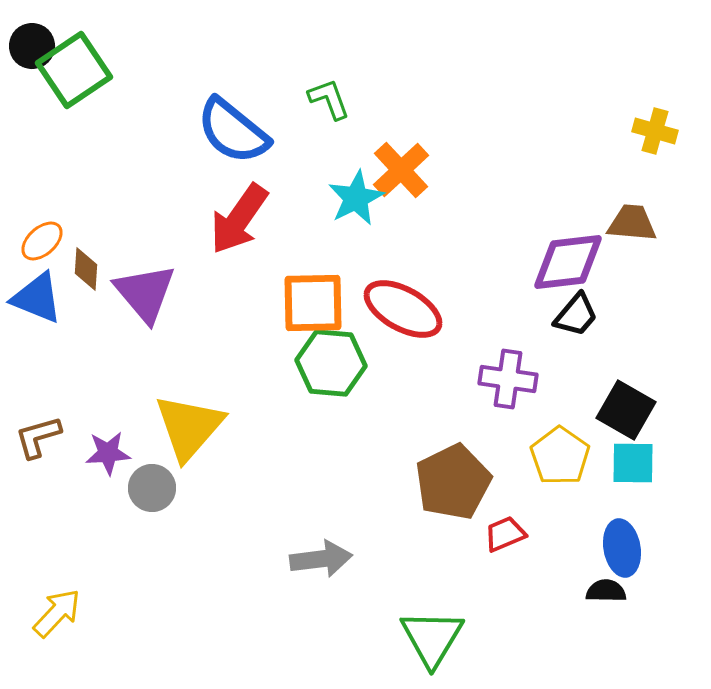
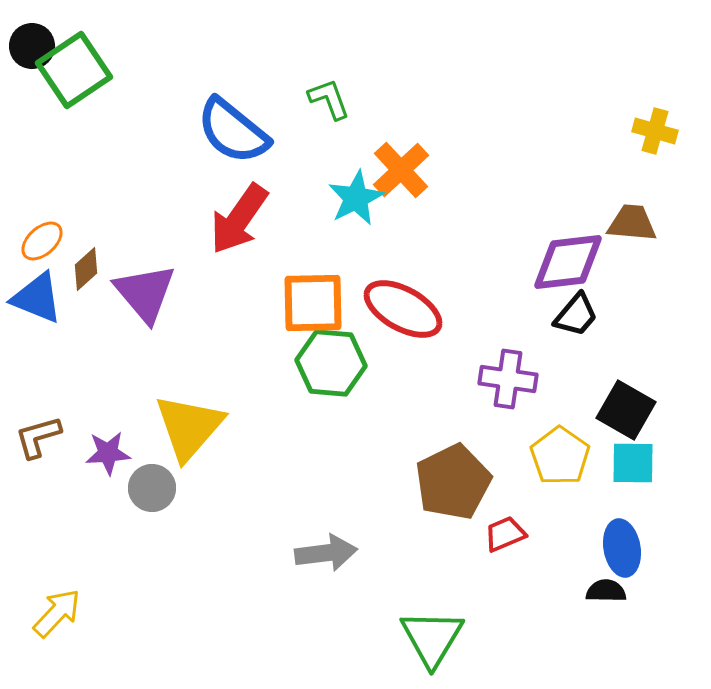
brown diamond: rotated 45 degrees clockwise
gray arrow: moved 5 px right, 6 px up
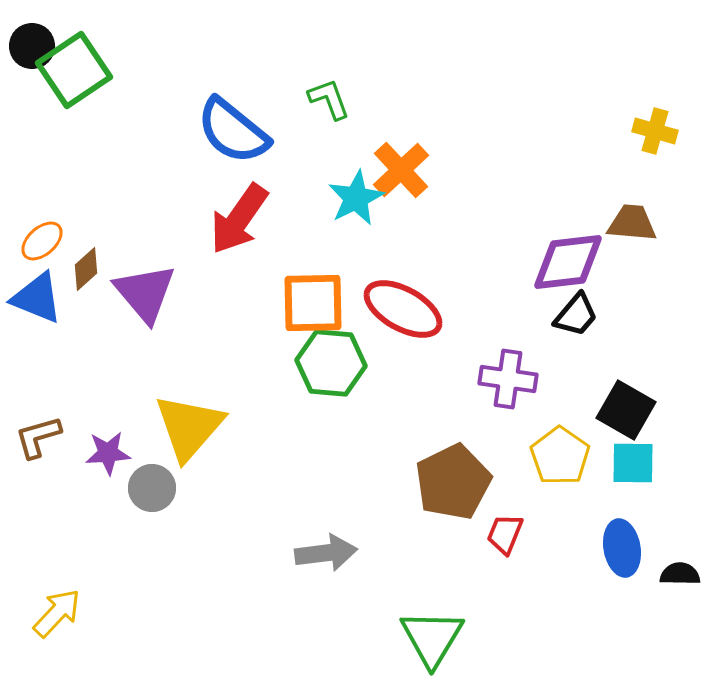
red trapezoid: rotated 45 degrees counterclockwise
black semicircle: moved 74 px right, 17 px up
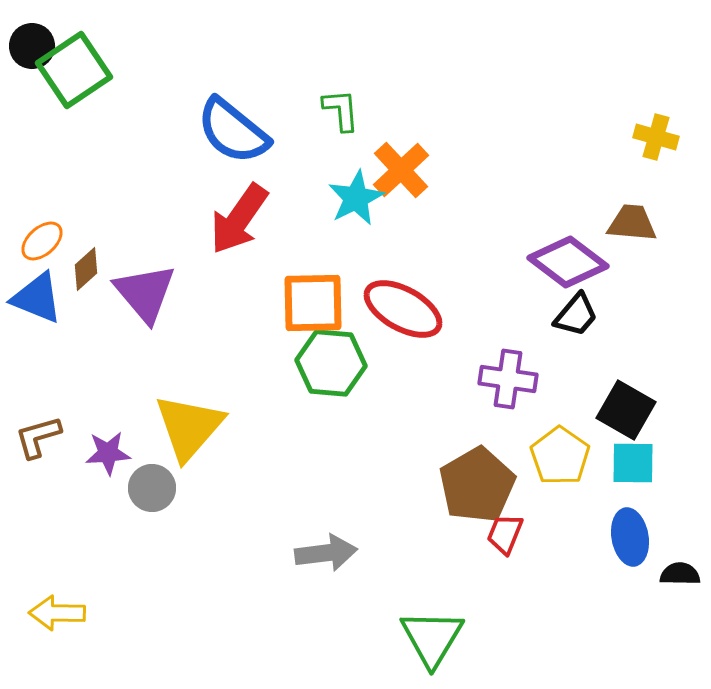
green L-shape: moved 12 px right, 11 px down; rotated 15 degrees clockwise
yellow cross: moved 1 px right, 6 px down
purple diamond: rotated 44 degrees clockwise
brown pentagon: moved 24 px right, 3 px down; rotated 4 degrees counterclockwise
blue ellipse: moved 8 px right, 11 px up
yellow arrow: rotated 132 degrees counterclockwise
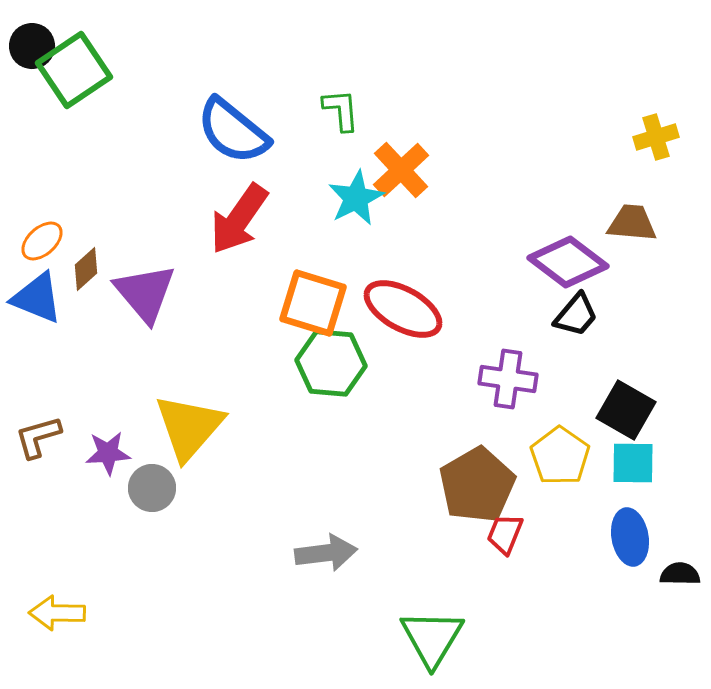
yellow cross: rotated 33 degrees counterclockwise
orange square: rotated 18 degrees clockwise
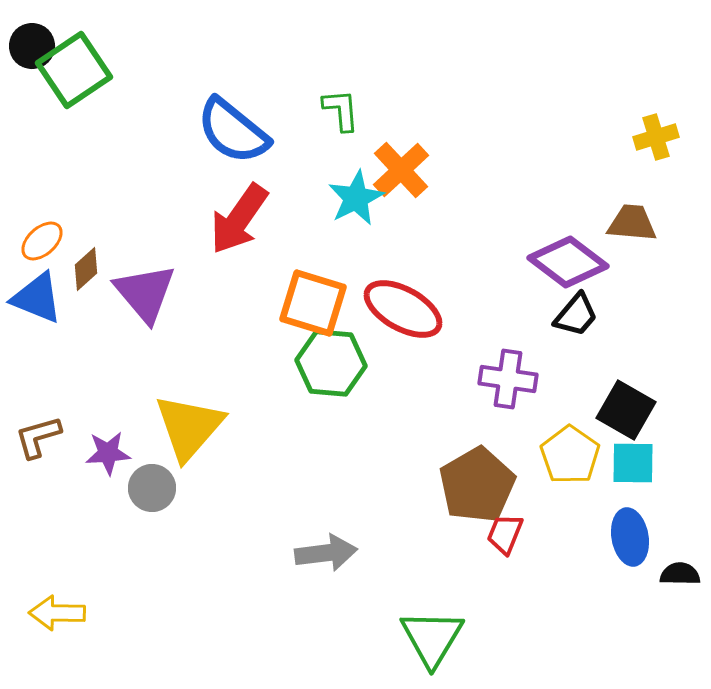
yellow pentagon: moved 10 px right, 1 px up
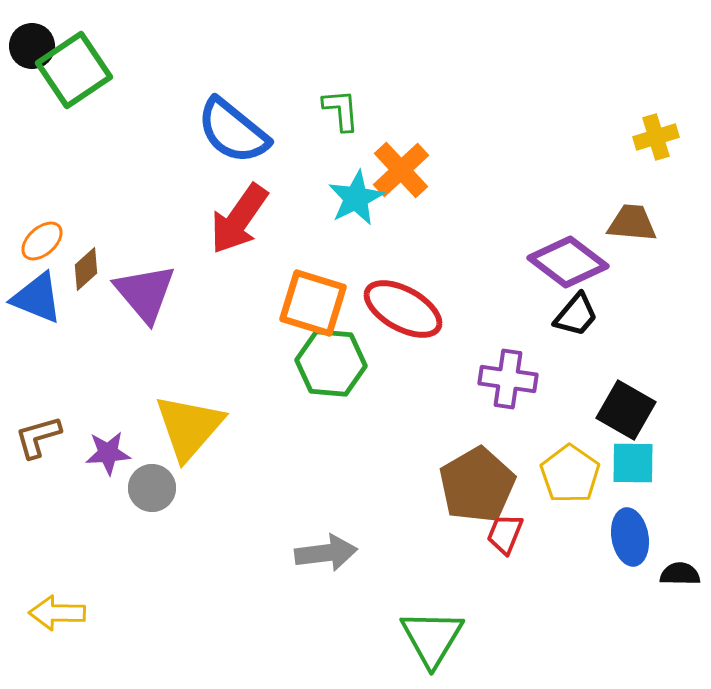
yellow pentagon: moved 19 px down
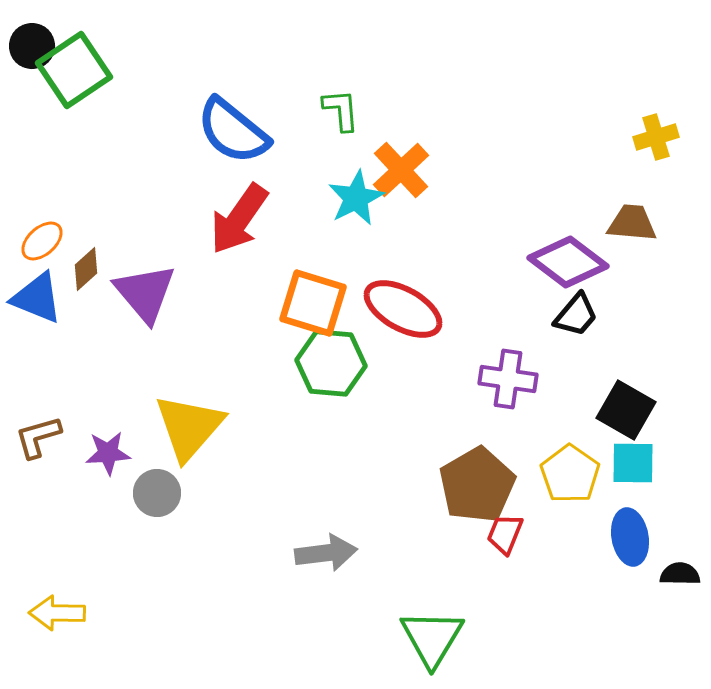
gray circle: moved 5 px right, 5 px down
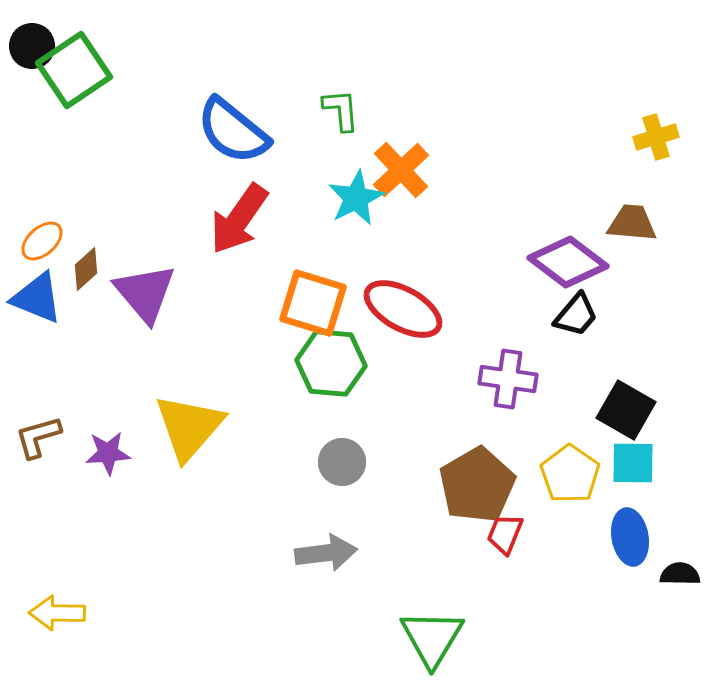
gray circle: moved 185 px right, 31 px up
